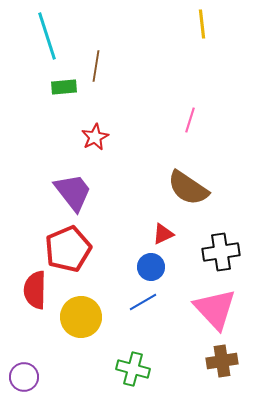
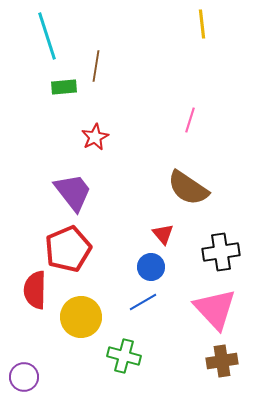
red triangle: rotated 45 degrees counterclockwise
green cross: moved 9 px left, 13 px up
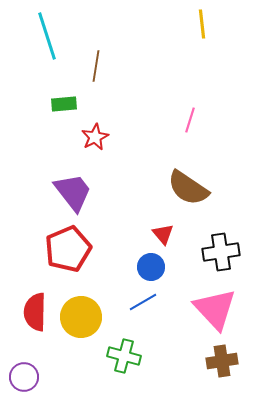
green rectangle: moved 17 px down
red semicircle: moved 22 px down
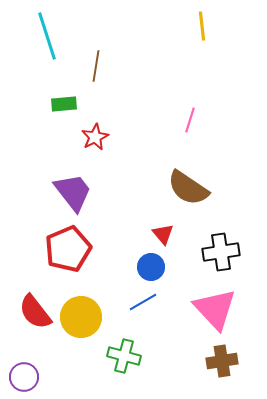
yellow line: moved 2 px down
red semicircle: rotated 39 degrees counterclockwise
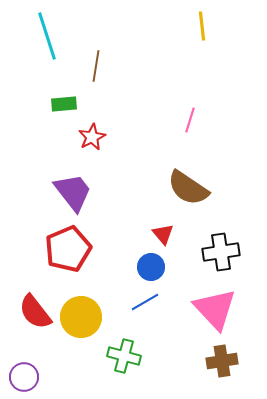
red star: moved 3 px left
blue line: moved 2 px right
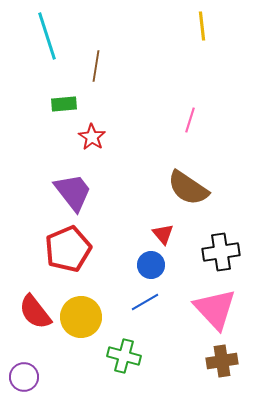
red star: rotated 12 degrees counterclockwise
blue circle: moved 2 px up
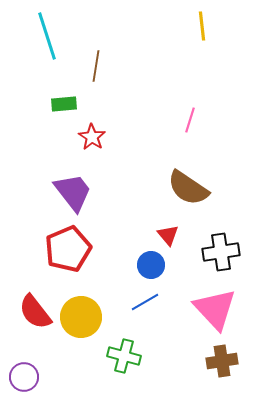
red triangle: moved 5 px right, 1 px down
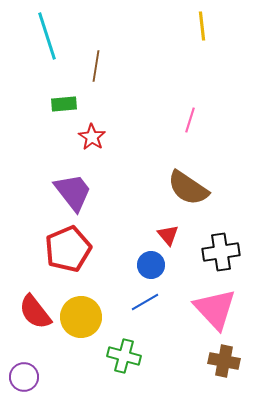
brown cross: moved 2 px right; rotated 20 degrees clockwise
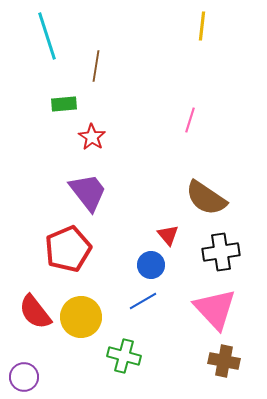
yellow line: rotated 12 degrees clockwise
brown semicircle: moved 18 px right, 10 px down
purple trapezoid: moved 15 px right
blue line: moved 2 px left, 1 px up
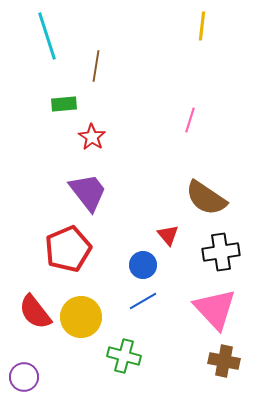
blue circle: moved 8 px left
